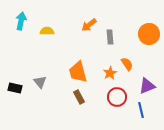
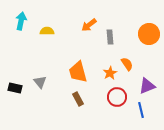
brown rectangle: moved 1 px left, 2 px down
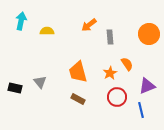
brown rectangle: rotated 32 degrees counterclockwise
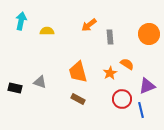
orange semicircle: rotated 24 degrees counterclockwise
gray triangle: rotated 32 degrees counterclockwise
red circle: moved 5 px right, 2 px down
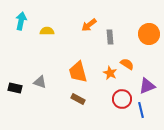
orange star: rotated 16 degrees counterclockwise
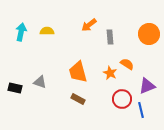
cyan arrow: moved 11 px down
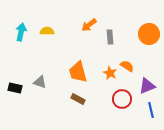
orange semicircle: moved 2 px down
blue line: moved 10 px right
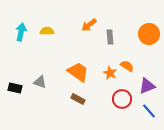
orange trapezoid: rotated 140 degrees clockwise
blue line: moved 2 px left, 1 px down; rotated 28 degrees counterclockwise
